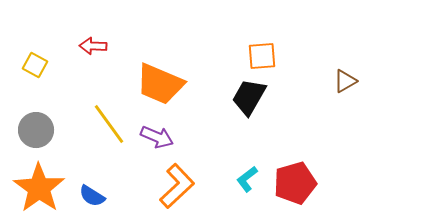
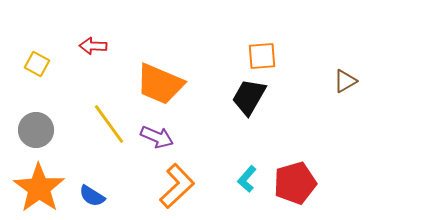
yellow square: moved 2 px right, 1 px up
cyan L-shape: rotated 12 degrees counterclockwise
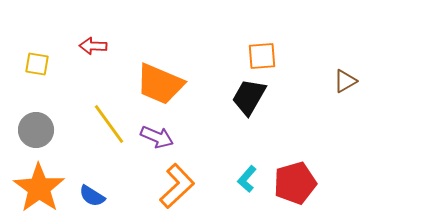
yellow square: rotated 20 degrees counterclockwise
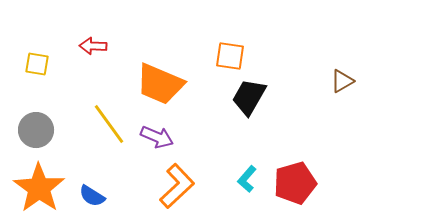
orange square: moved 32 px left; rotated 12 degrees clockwise
brown triangle: moved 3 px left
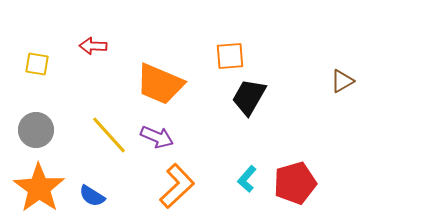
orange square: rotated 12 degrees counterclockwise
yellow line: moved 11 px down; rotated 6 degrees counterclockwise
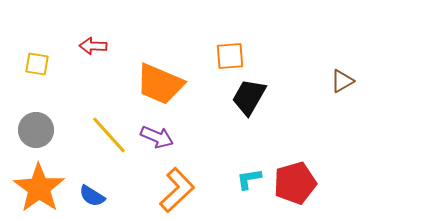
cyan L-shape: moved 2 px right; rotated 40 degrees clockwise
orange L-shape: moved 4 px down
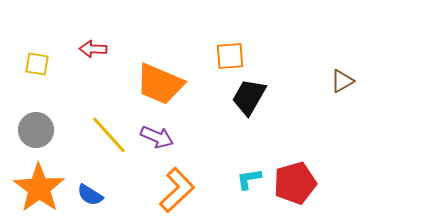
red arrow: moved 3 px down
blue semicircle: moved 2 px left, 1 px up
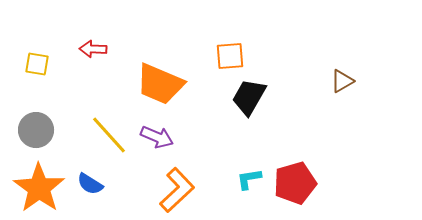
blue semicircle: moved 11 px up
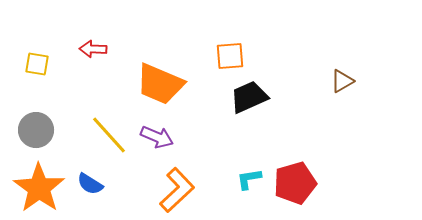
black trapezoid: rotated 36 degrees clockwise
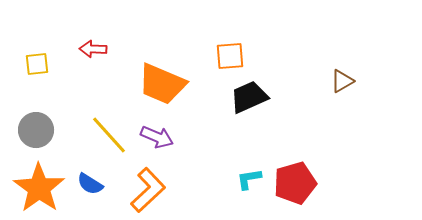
yellow square: rotated 15 degrees counterclockwise
orange trapezoid: moved 2 px right
orange L-shape: moved 29 px left
